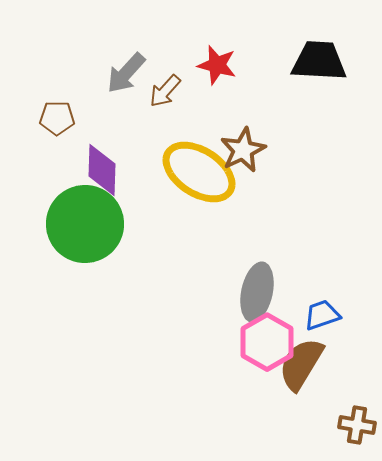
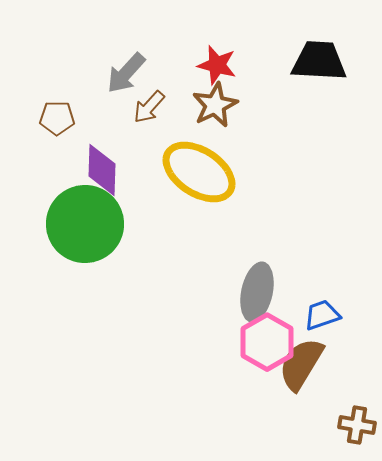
brown arrow: moved 16 px left, 16 px down
brown star: moved 28 px left, 45 px up
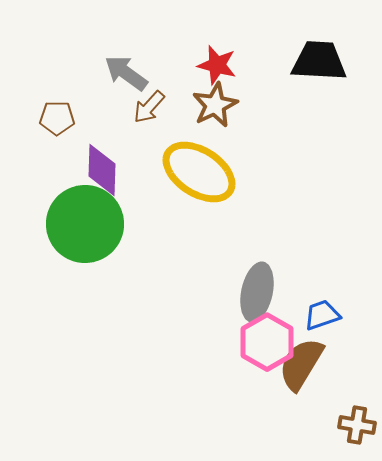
gray arrow: rotated 84 degrees clockwise
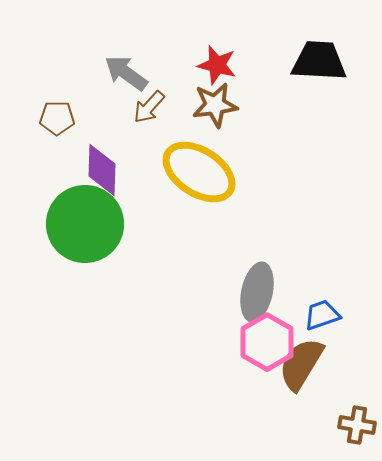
brown star: rotated 18 degrees clockwise
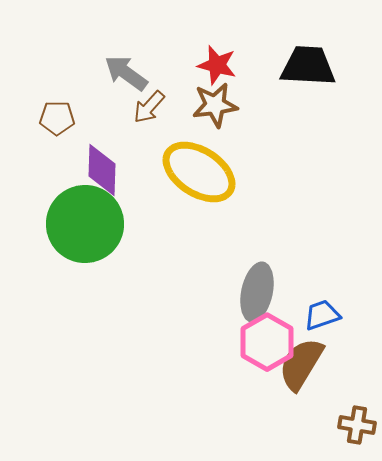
black trapezoid: moved 11 px left, 5 px down
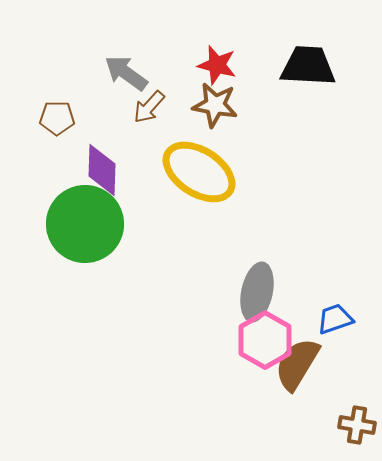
brown star: rotated 18 degrees clockwise
blue trapezoid: moved 13 px right, 4 px down
pink hexagon: moved 2 px left, 2 px up
brown semicircle: moved 4 px left
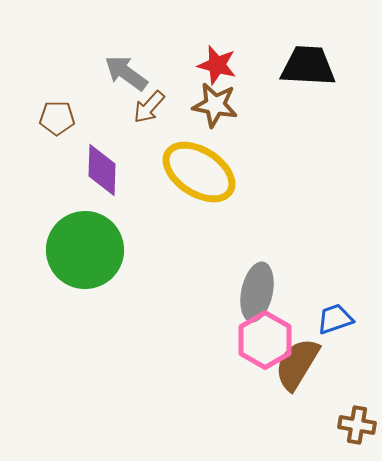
green circle: moved 26 px down
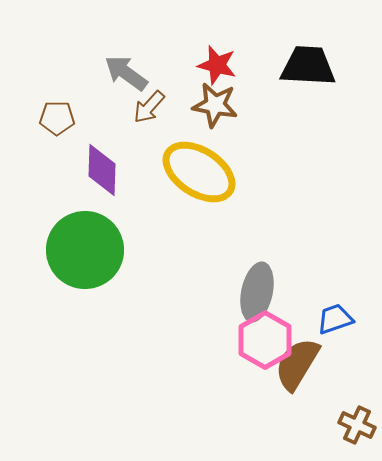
brown cross: rotated 15 degrees clockwise
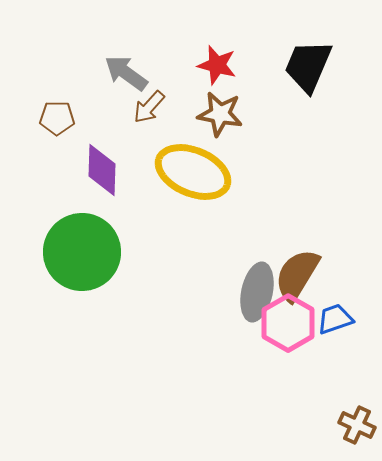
black trapezoid: rotated 70 degrees counterclockwise
brown star: moved 5 px right, 9 px down
yellow ellipse: moved 6 px left; rotated 10 degrees counterclockwise
green circle: moved 3 px left, 2 px down
pink hexagon: moved 23 px right, 17 px up
brown semicircle: moved 89 px up
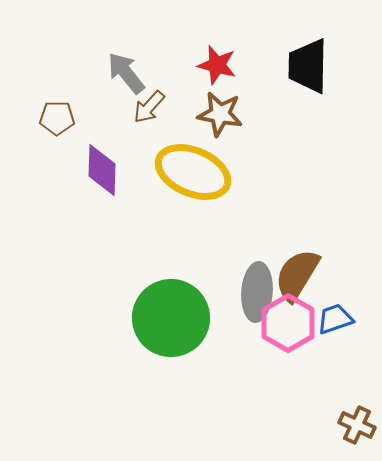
black trapezoid: rotated 22 degrees counterclockwise
gray arrow: rotated 15 degrees clockwise
green circle: moved 89 px right, 66 px down
gray ellipse: rotated 8 degrees counterclockwise
